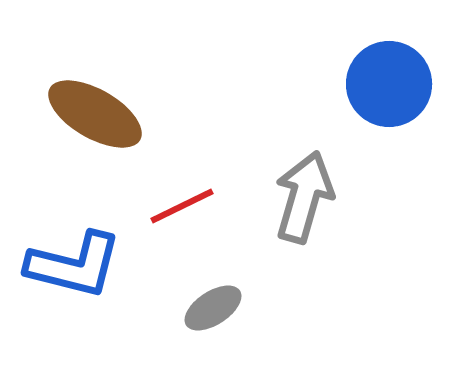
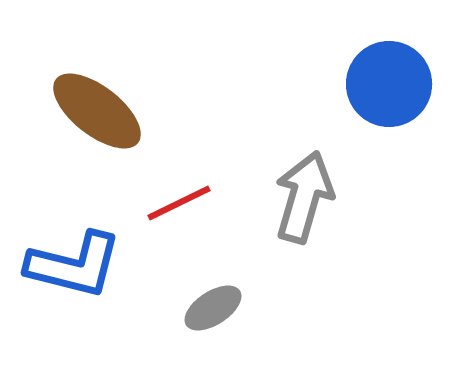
brown ellipse: moved 2 px right, 3 px up; rotated 8 degrees clockwise
red line: moved 3 px left, 3 px up
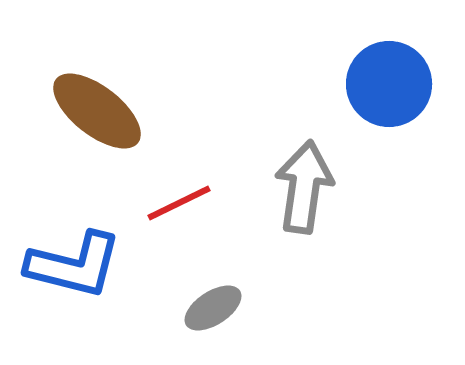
gray arrow: moved 10 px up; rotated 8 degrees counterclockwise
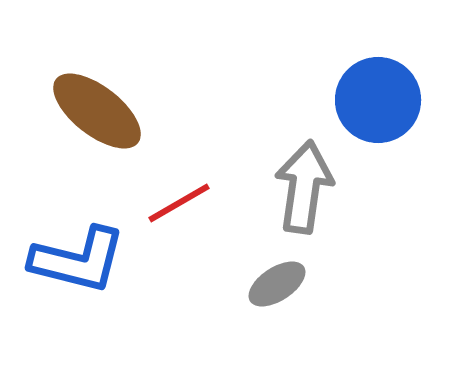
blue circle: moved 11 px left, 16 px down
red line: rotated 4 degrees counterclockwise
blue L-shape: moved 4 px right, 5 px up
gray ellipse: moved 64 px right, 24 px up
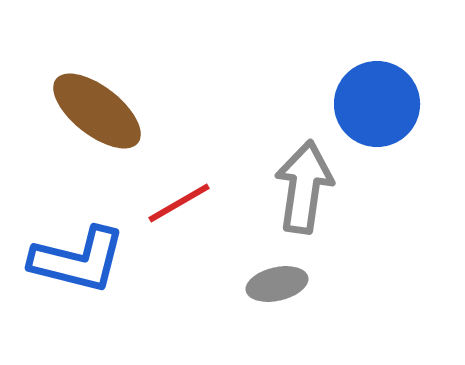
blue circle: moved 1 px left, 4 px down
gray ellipse: rotated 20 degrees clockwise
